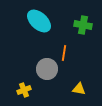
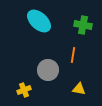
orange line: moved 9 px right, 2 px down
gray circle: moved 1 px right, 1 px down
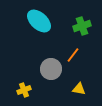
green cross: moved 1 px left, 1 px down; rotated 30 degrees counterclockwise
orange line: rotated 28 degrees clockwise
gray circle: moved 3 px right, 1 px up
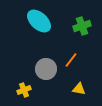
orange line: moved 2 px left, 5 px down
gray circle: moved 5 px left
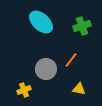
cyan ellipse: moved 2 px right, 1 px down
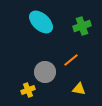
orange line: rotated 14 degrees clockwise
gray circle: moved 1 px left, 3 px down
yellow cross: moved 4 px right
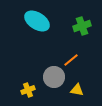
cyan ellipse: moved 4 px left, 1 px up; rotated 10 degrees counterclockwise
gray circle: moved 9 px right, 5 px down
yellow triangle: moved 2 px left, 1 px down
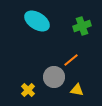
yellow cross: rotated 24 degrees counterclockwise
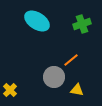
green cross: moved 2 px up
yellow cross: moved 18 px left
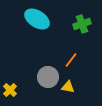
cyan ellipse: moved 2 px up
orange line: rotated 14 degrees counterclockwise
gray circle: moved 6 px left
yellow triangle: moved 9 px left, 3 px up
